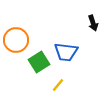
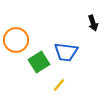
yellow line: moved 1 px right
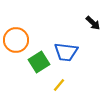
black arrow: rotated 28 degrees counterclockwise
